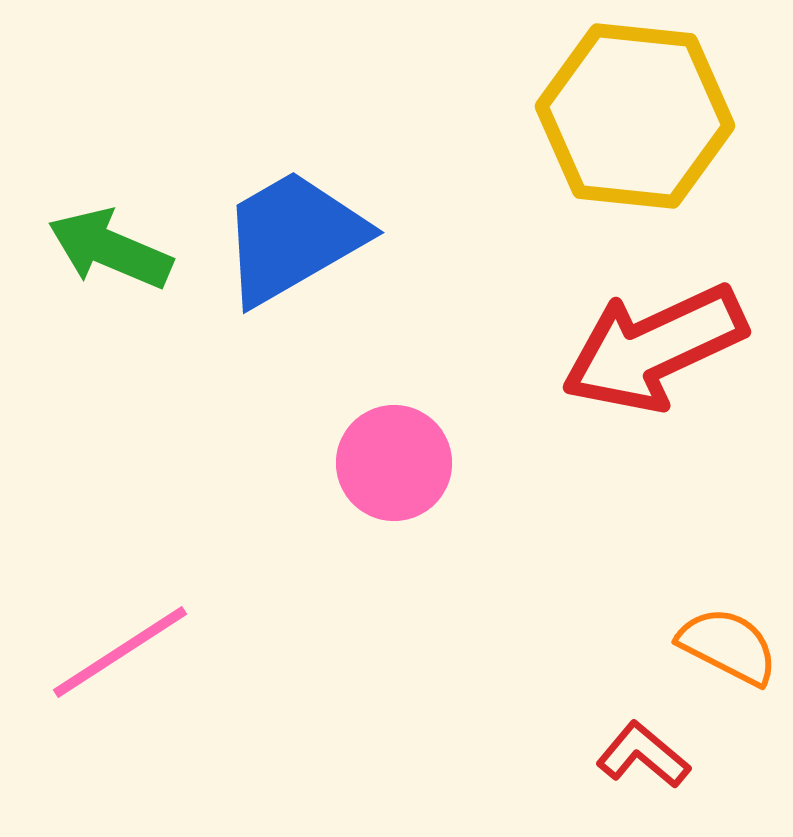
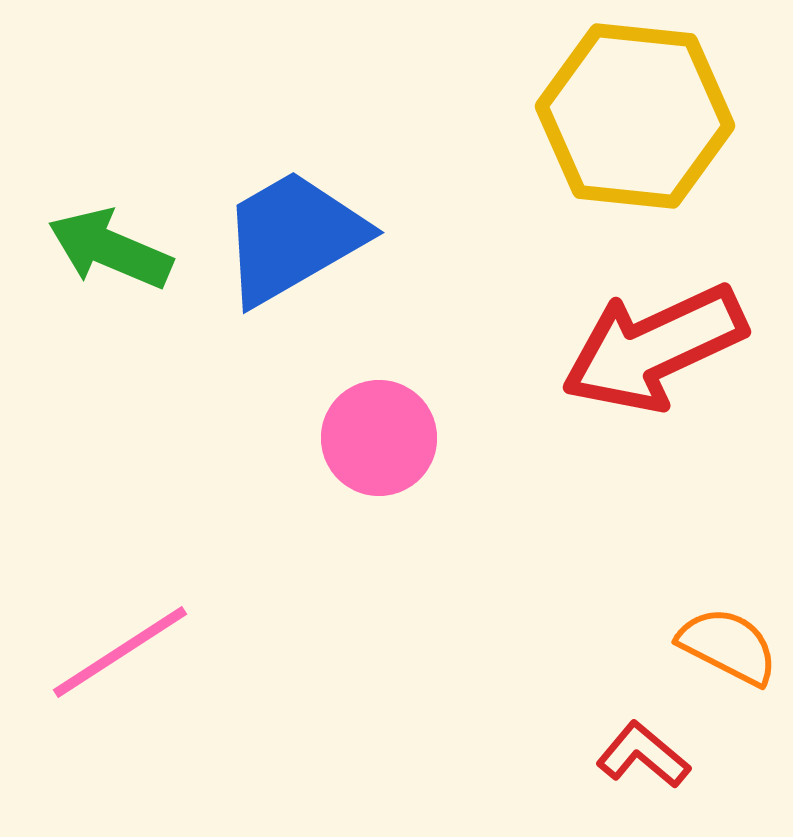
pink circle: moved 15 px left, 25 px up
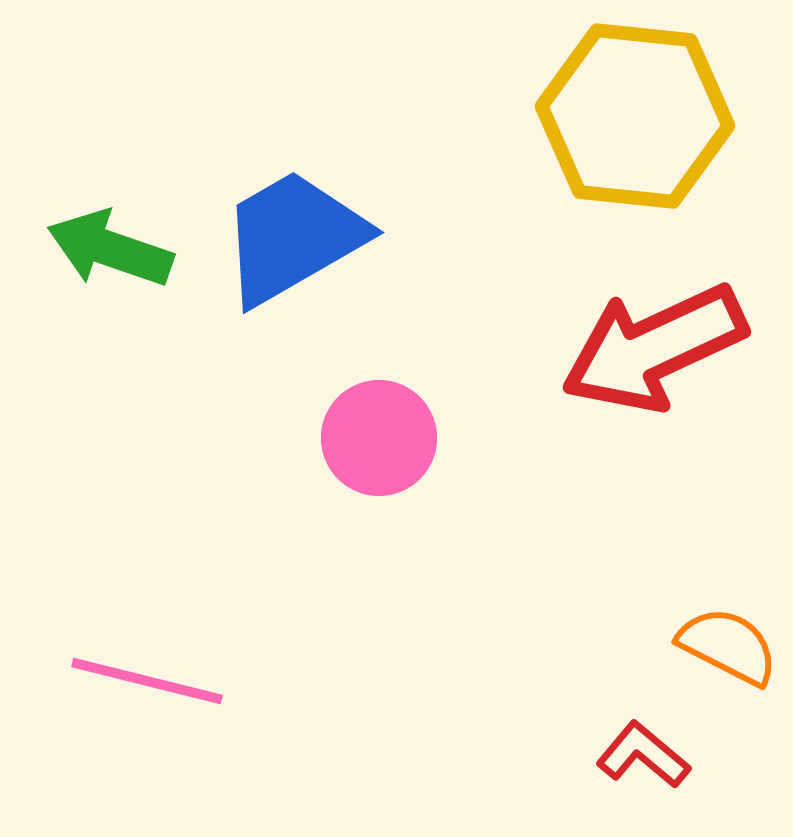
green arrow: rotated 4 degrees counterclockwise
pink line: moved 27 px right, 29 px down; rotated 47 degrees clockwise
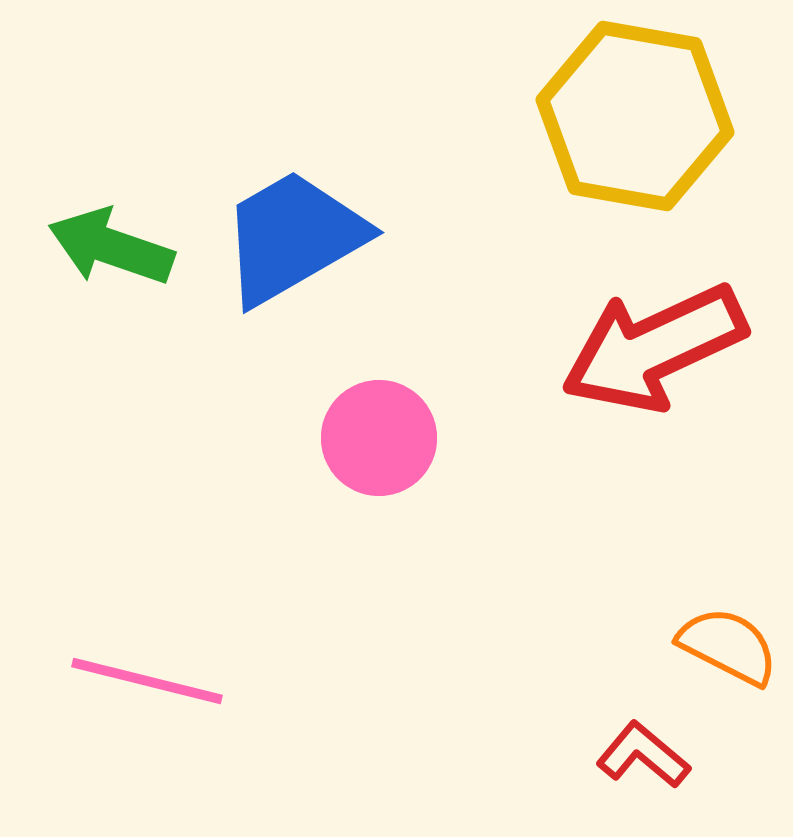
yellow hexagon: rotated 4 degrees clockwise
green arrow: moved 1 px right, 2 px up
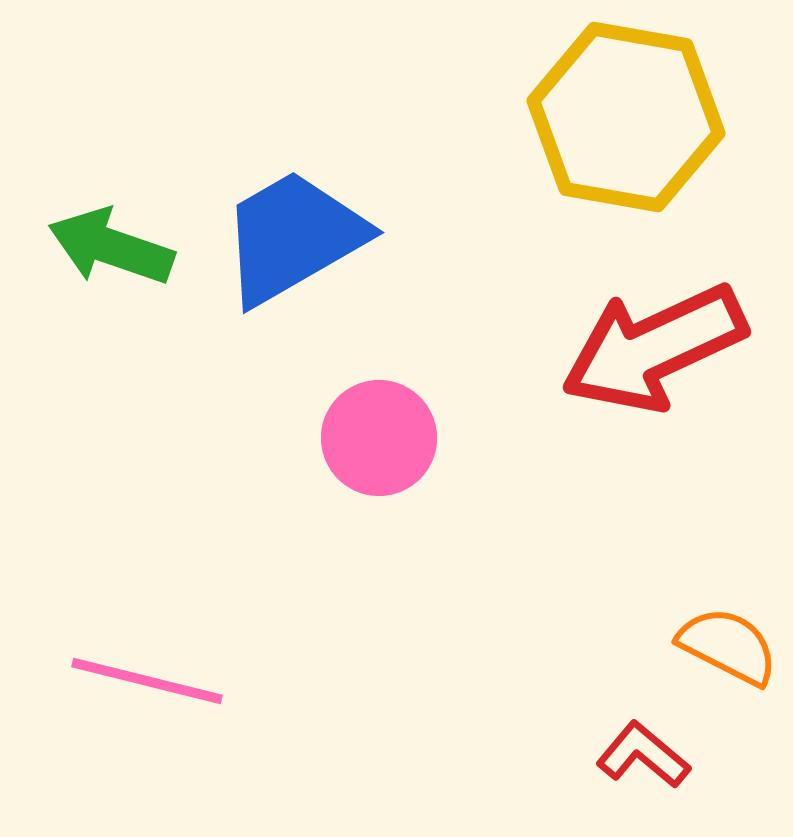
yellow hexagon: moved 9 px left, 1 px down
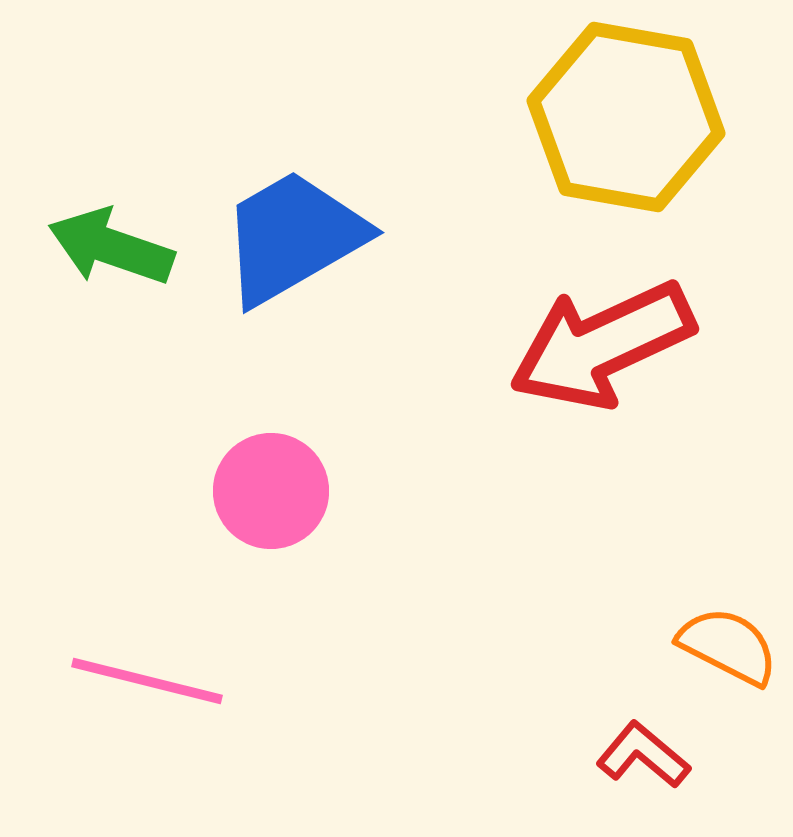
red arrow: moved 52 px left, 3 px up
pink circle: moved 108 px left, 53 px down
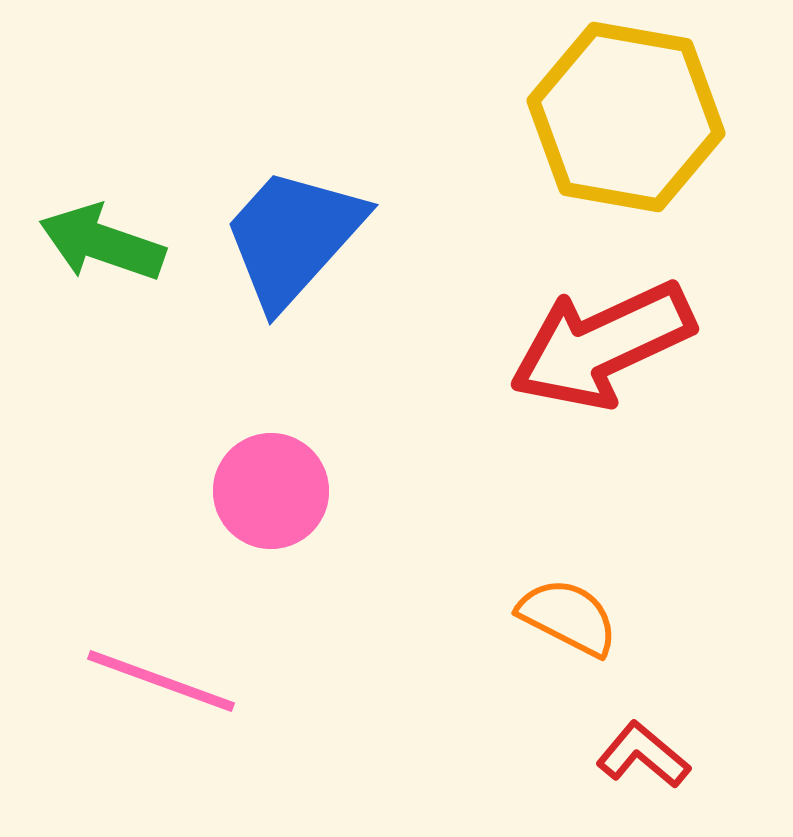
blue trapezoid: rotated 18 degrees counterclockwise
green arrow: moved 9 px left, 4 px up
orange semicircle: moved 160 px left, 29 px up
pink line: moved 14 px right; rotated 6 degrees clockwise
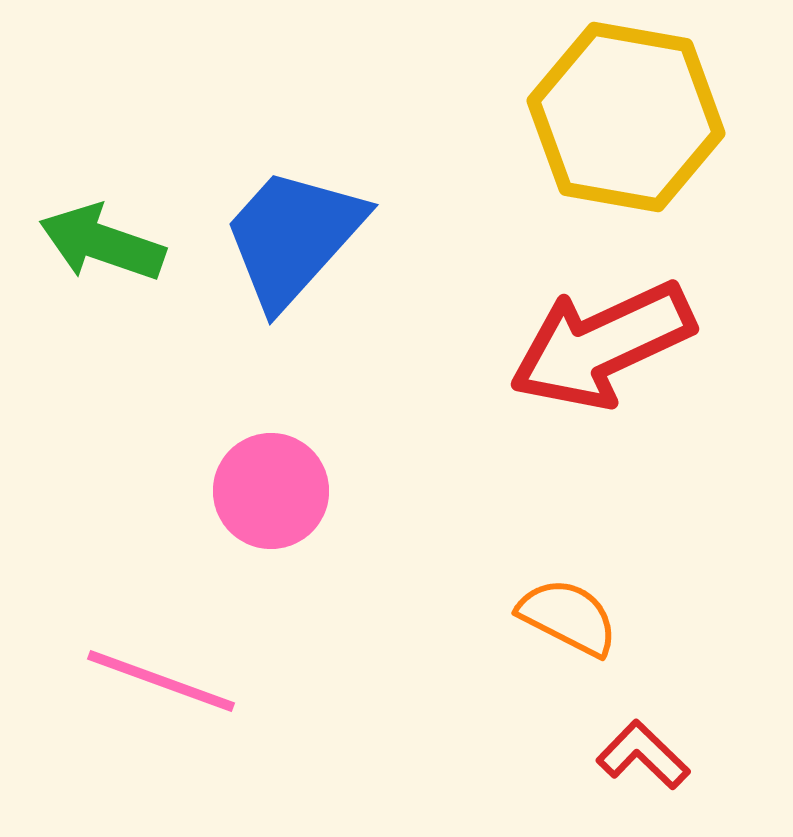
red L-shape: rotated 4 degrees clockwise
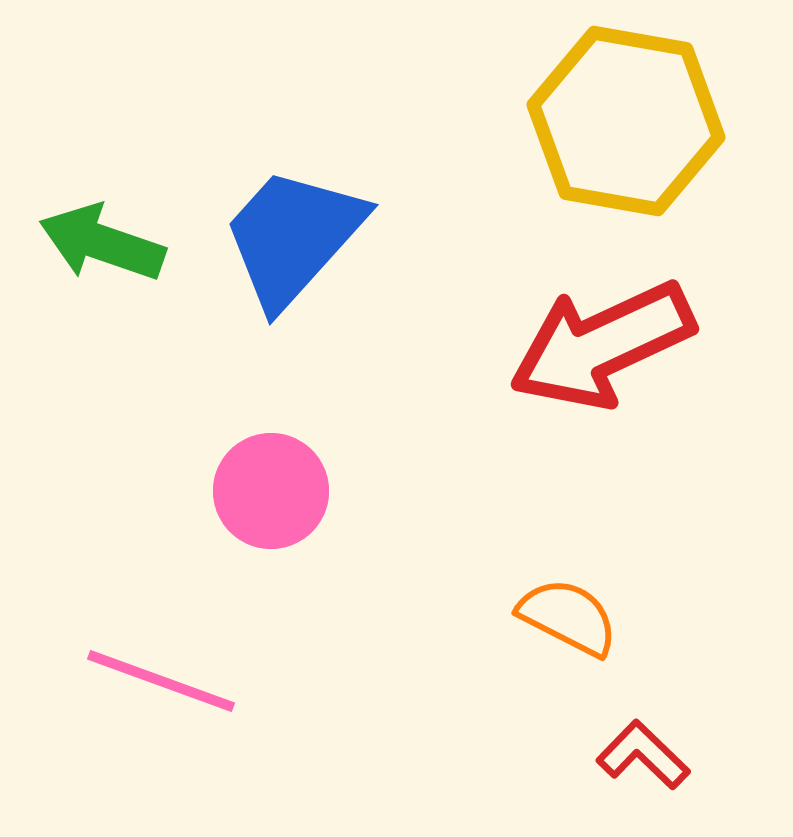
yellow hexagon: moved 4 px down
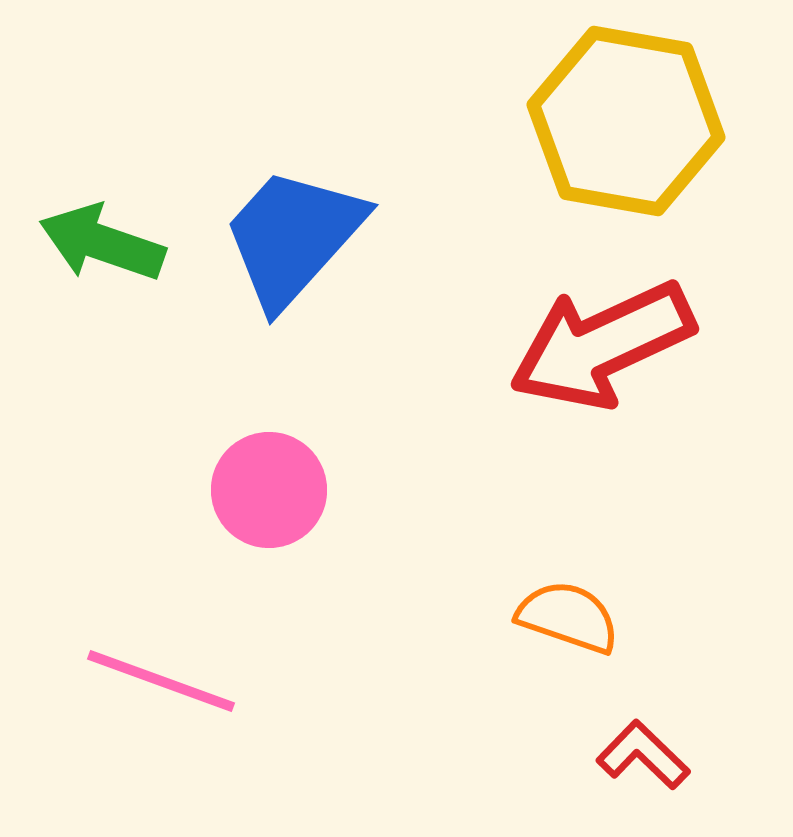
pink circle: moved 2 px left, 1 px up
orange semicircle: rotated 8 degrees counterclockwise
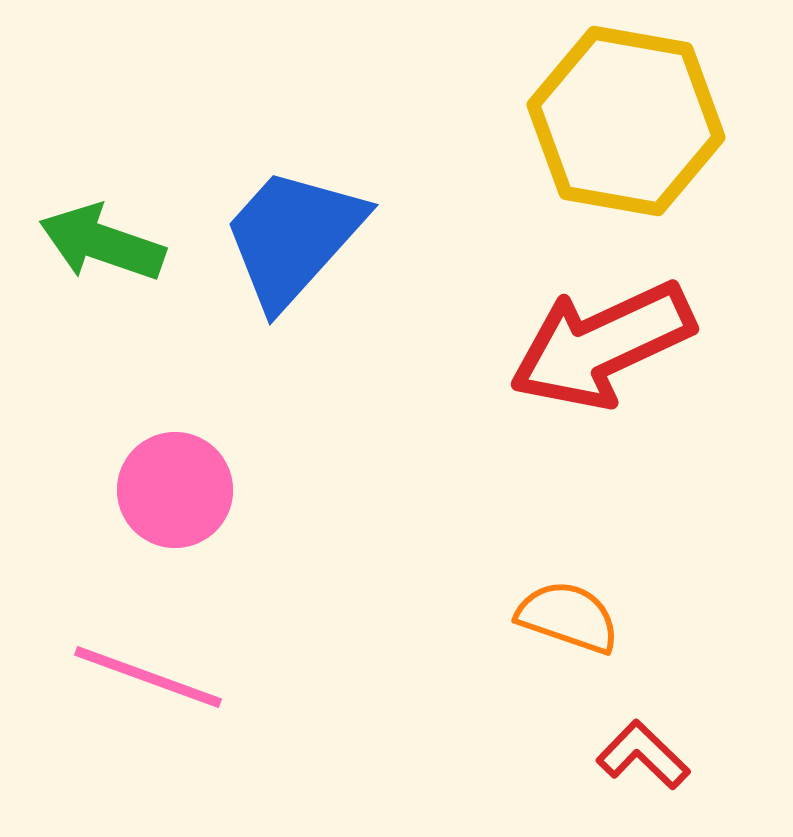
pink circle: moved 94 px left
pink line: moved 13 px left, 4 px up
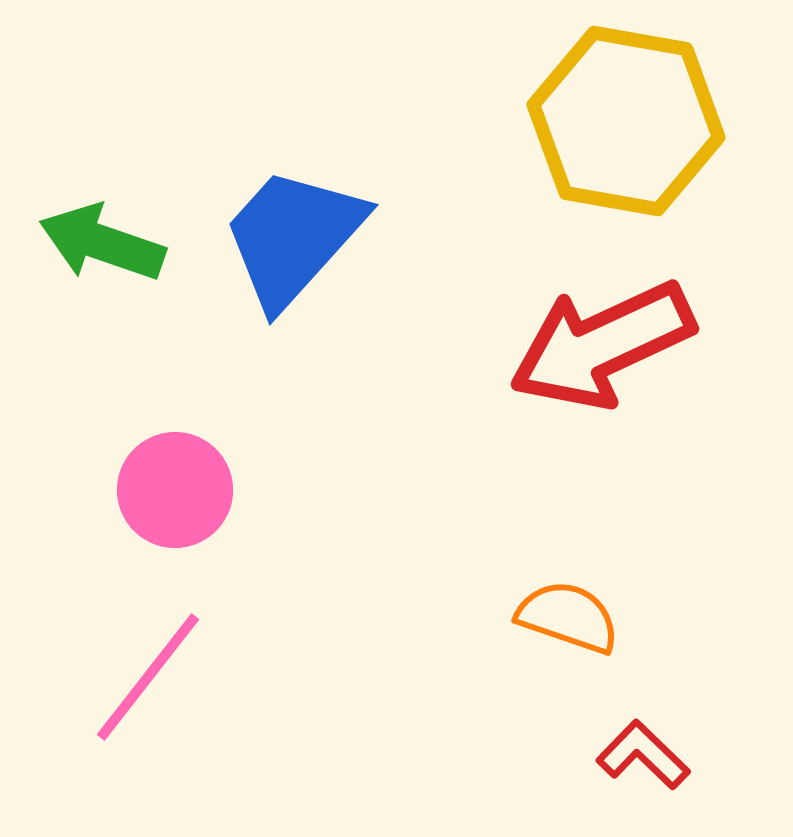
pink line: rotated 72 degrees counterclockwise
